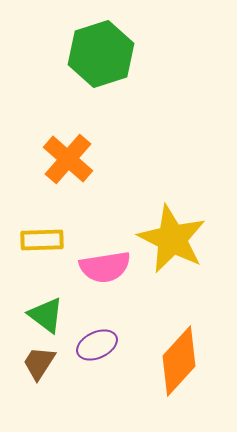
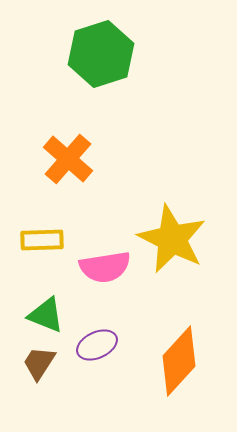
green triangle: rotated 15 degrees counterclockwise
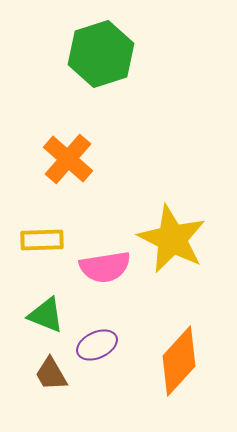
brown trapezoid: moved 12 px right, 11 px down; rotated 63 degrees counterclockwise
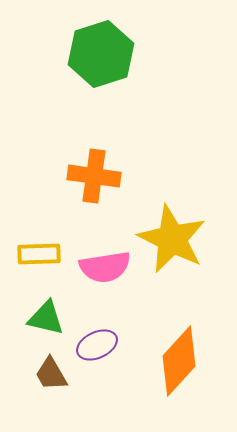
orange cross: moved 26 px right, 17 px down; rotated 33 degrees counterclockwise
yellow rectangle: moved 3 px left, 14 px down
green triangle: moved 3 px down; rotated 9 degrees counterclockwise
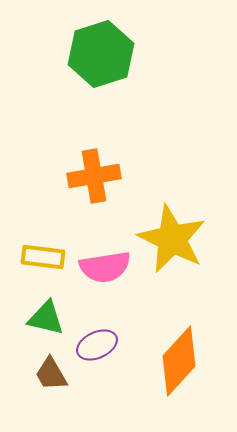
orange cross: rotated 18 degrees counterclockwise
yellow rectangle: moved 4 px right, 3 px down; rotated 9 degrees clockwise
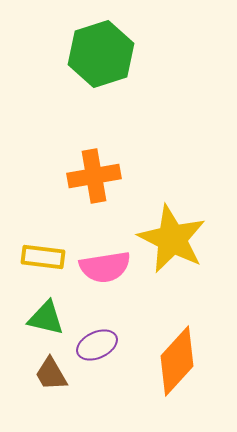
orange diamond: moved 2 px left
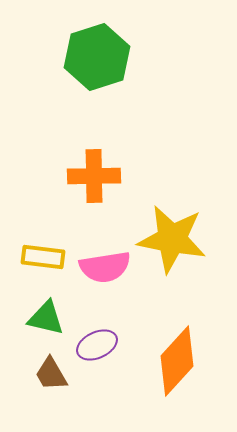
green hexagon: moved 4 px left, 3 px down
orange cross: rotated 9 degrees clockwise
yellow star: rotated 16 degrees counterclockwise
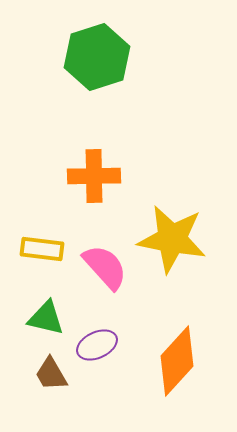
yellow rectangle: moved 1 px left, 8 px up
pink semicircle: rotated 123 degrees counterclockwise
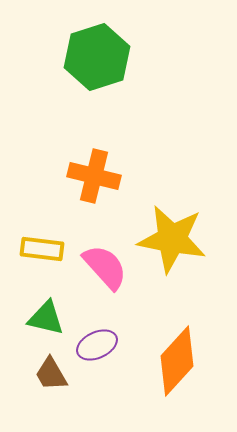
orange cross: rotated 15 degrees clockwise
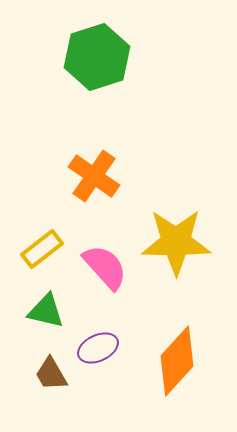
orange cross: rotated 21 degrees clockwise
yellow star: moved 4 px right, 3 px down; rotated 10 degrees counterclockwise
yellow rectangle: rotated 45 degrees counterclockwise
green triangle: moved 7 px up
purple ellipse: moved 1 px right, 3 px down
